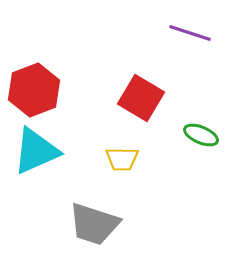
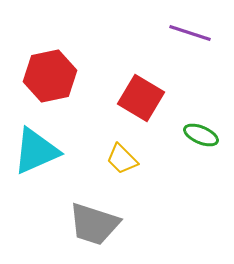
red hexagon: moved 16 px right, 14 px up; rotated 9 degrees clockwise
yellow trapezoid: rotated 44 degrees clockwise
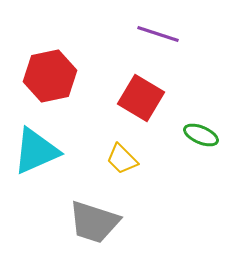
purple line: moved 32 px left, 1 px down
gray trapezoid: moved 2 px up
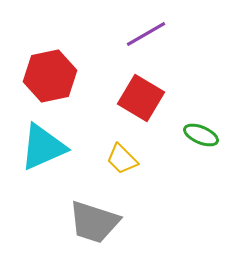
purple line: moved 12 px left; rotated 48 degrees counterclockwise
cyan triangle: moved 7 px right, 4 px up
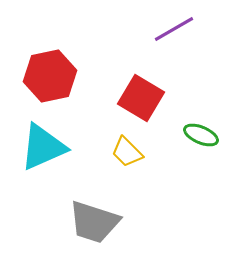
purple line: moved 28 px right, 5 px up
yellow trapezoid: moved 5 px right, 7 px up
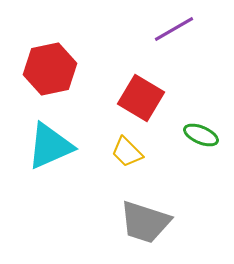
red hexagon: moved 7 px up
cyan triangle: moved 7 px right, 1 px up
gray trapezoid: moved 51 px right
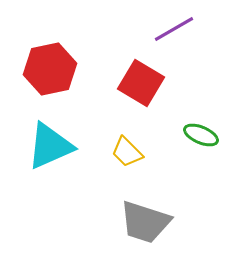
red square: moved 15 px up
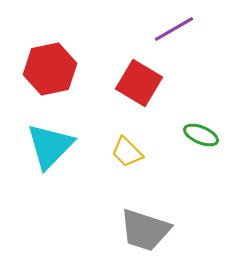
red square: moved 2 px left
cyan triangle: rotated 22 degrees counterclockwise
gray trapezoid: moved 8 px down
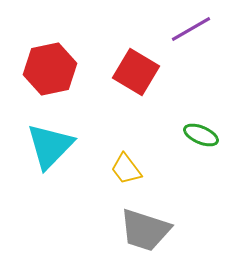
purple line: moved 17 px right
red square: moved 3 px left, 11 px up
yellow trapezoid: moved 1 px left, 17 px down; rotated 8 degrees clockwise
